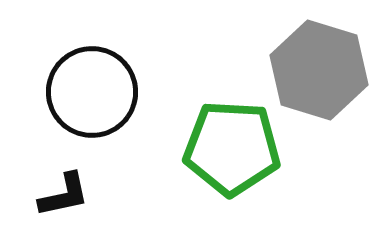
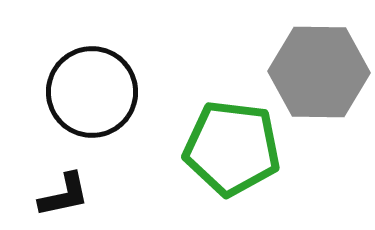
gray hexagon: moved 2 px down; rotated 16 degrees counterclockwise
green pentagon: rotated 4 degrees clockwise
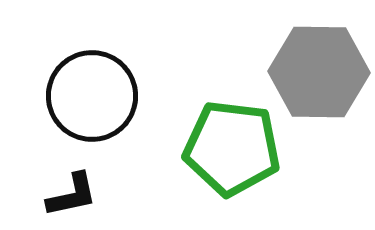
black circle: moved 4 px down
black L-shape: moved 8 px right
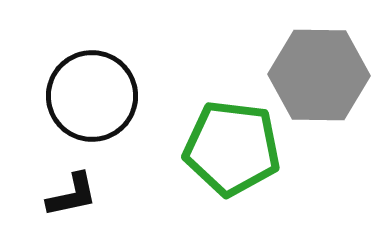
gray hexagon: moved 3 px down
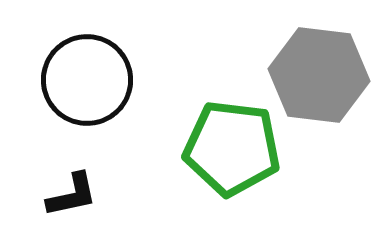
gray hexagon: rotated 6 degrees clockwise
black circle: moved 5 px left, 16 px up
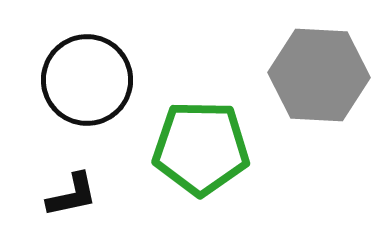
gray hexagon: rotated 4 degrees counterclockwise
green pentagon: moved 31 px left; rotated 6 degrees counterclockwise
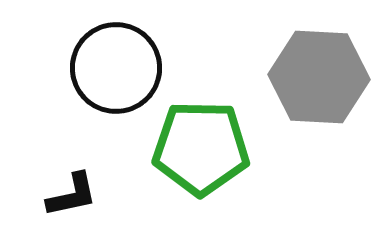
gray hexagon: moved 2 px down
black circle: moved 29 px right, 12 px up
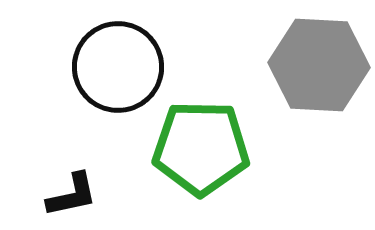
black circle: moved 2 px right, 1 px up
gray hexagon: moved 12 px up
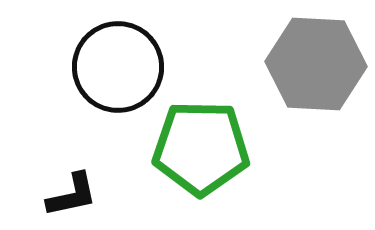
gray hexagon: moved 3 px left, 1 px up
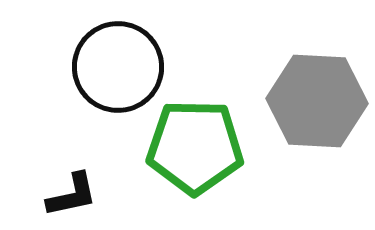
gray hexagon: moved 1 px right, 37 px down
green pentagon: moved 6 px left, 1 px up
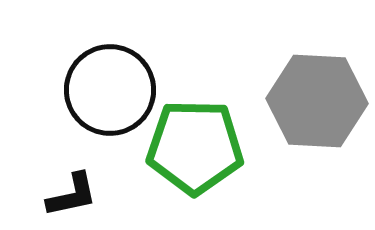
black circle: moved 8 px left, 23 px down
